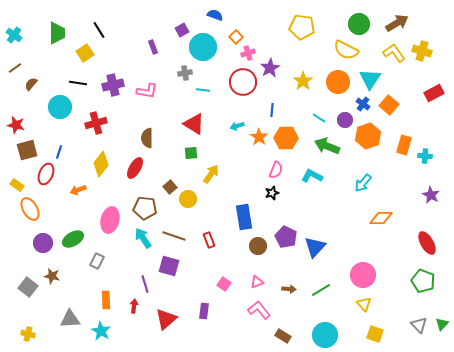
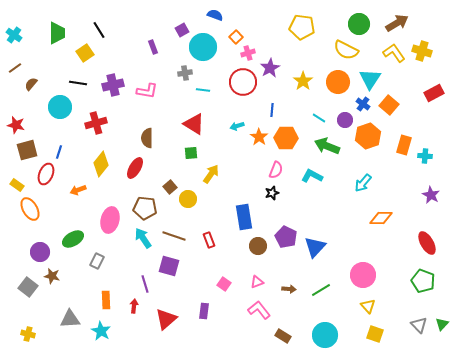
purple circle at (43, 243): moved 3 px left, 9 px down
yellow triangle at (364, 304): moved 4 px right, 2 px down
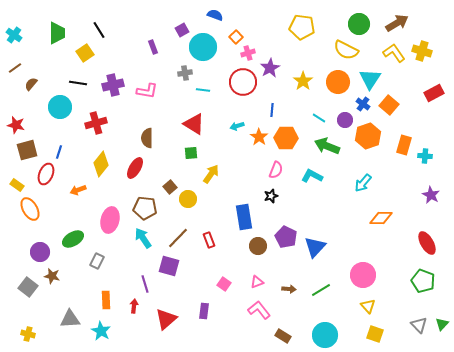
black star at (272, 193): moved 1 px left, 3 px down
brown line at (174, 236): moved 4 px right, 2 px down; rotated 65 degrees counterclockwise
